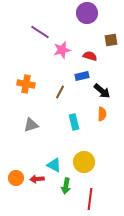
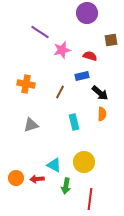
black arrow: moved 2 px left, 2 px down
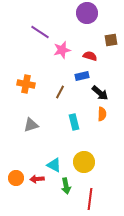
green arrow: rotated 21 degrees counterclockwise
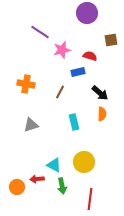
blue rectangle: moved 4 px left, 4 px up
orange circle: moved 1 px right, 9 px down
green arrow: moved 4 px left
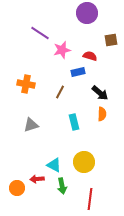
purple line: moved 1 px down
orange circle: moved 1 px down
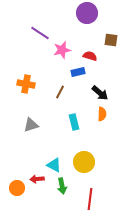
brown square: rotated 16 degrees clockwise
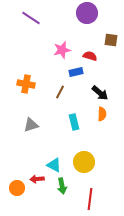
purple line: moved 9 px left, 15 px up
blue rectangle: moved 2 px left
